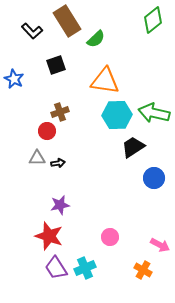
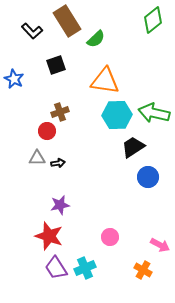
blue circle: moved 6 px left, 1 px up
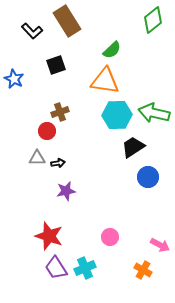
green semicircle: moved 16 px right, 11 px down
purple star: moved 6 px right, 14 px up
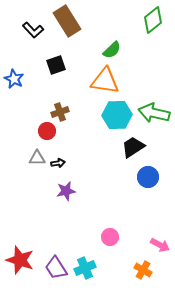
black L-shape: moved 1 px right, 1 px up
red star: moved 29 px left, 24 px down
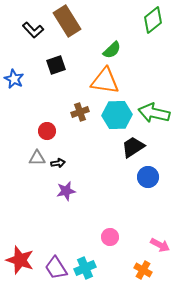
brown cross: moved 20 px right
